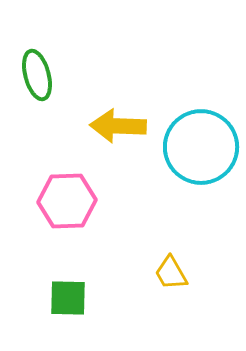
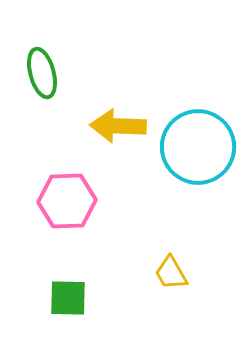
green ellipse: moved 5 px right, 2 px up
cyan circle: moved 3 px left
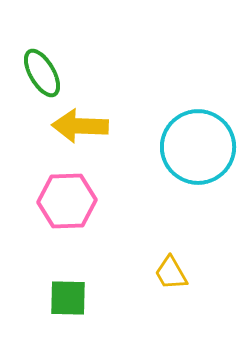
green ellipse: rotated 15 degrees counterclockwise
yellow arrow: moved 38 px left
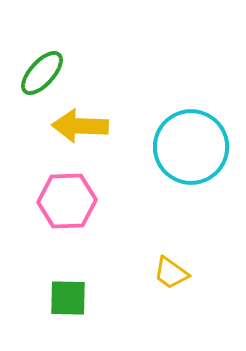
green ellipse: rotated 72 degrees clockwise
cyan circle: moved 7 px left
yellow trapezoid: rotated 24 degrees counterclockwise
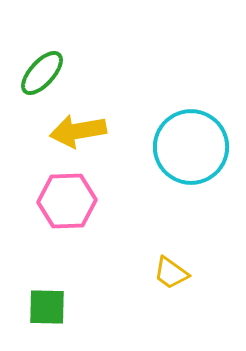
yellow arrow: moved 2 px left, 5 px down; rotated 12 degrees counterclockwise
green square: moved 21 px left, 9 px down
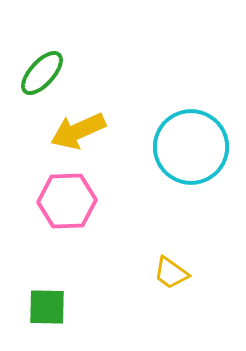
yellow arrow: rotated 14 degrees counterclockwise
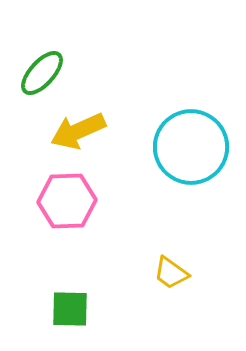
green square: moved 23 px right, 2 px down
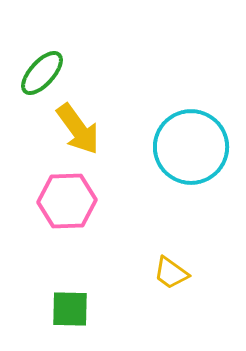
yellow arrow: moved 2 px up; rotated 102 degrees counterclockwise
